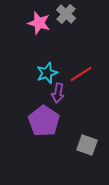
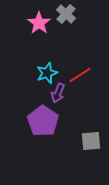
pink star: rotated 20 degrees clockwise
red line: moved 1 px left, 1 px down
purple arrow: rotated 12 degrees clockwise
purple pentagon: moved 1 px left
gray square: moved 4 px right, 4 px up; rotated 25 degrees counterclockwise
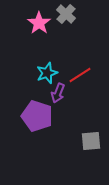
purple pentagon: moved 6 px left, 5 px up; rotated 16 degrees counterclockwise
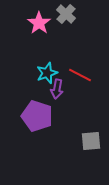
red line: rotated 60 degrees clockwise
purple arrow: moved 1 px left, 4 px up; rotated 12 degrees counterclockwise
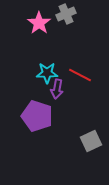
gray cross: rotated 24 degrees clockwise
cyan star: rotated 20 degrees clockwise
gray square: rotated 20 degrees counterclockwise
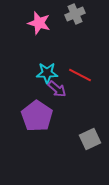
gray cross: moved 9 px right
pink star: rotated 20 degrees counterclockwise
purple arrow: rotated 60 degrees counterclockwise
purple pentagon: rotated 16 degrees clockwise
gray square: moved 1 px left, 2 px up
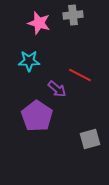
gray cross: moved 2 px left, 1 px down; rotated 18 degrees clockwise
cyan star: moved 18 px left, 12 px up
gray square: rotated 10 degrees clockwise
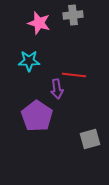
red line: moved 6 px left; rotated 20 degrees counterclockwise
purple arrow: rotated 42 degrees clockwise
